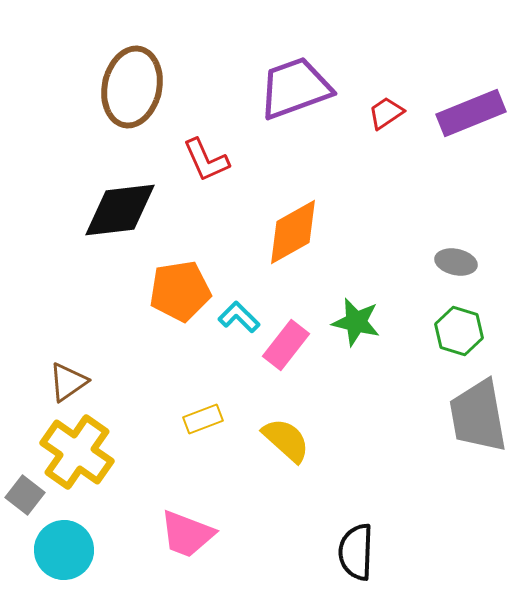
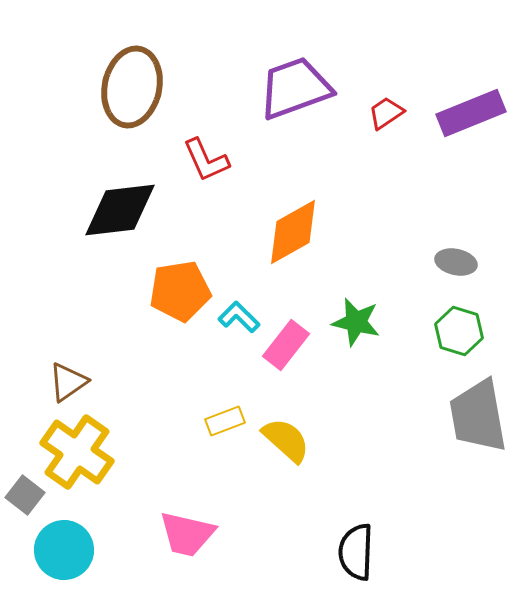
yellow rectangle: moved 22 px right, 2 px down
pink trapezoid: rotated 8 degrees counterclockwise
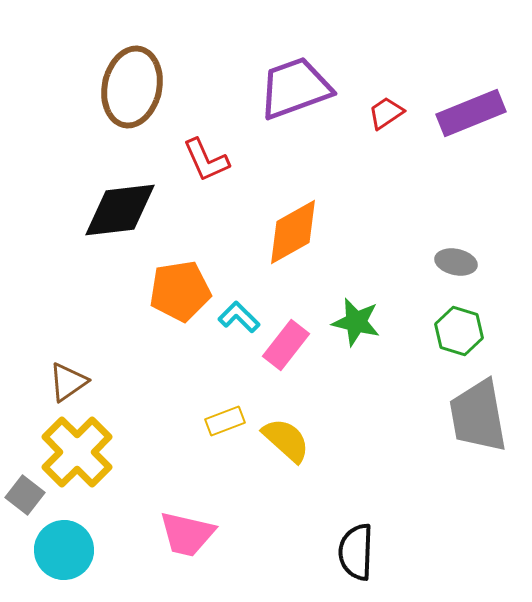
yellow cross: rotated 10 degrees clockwise
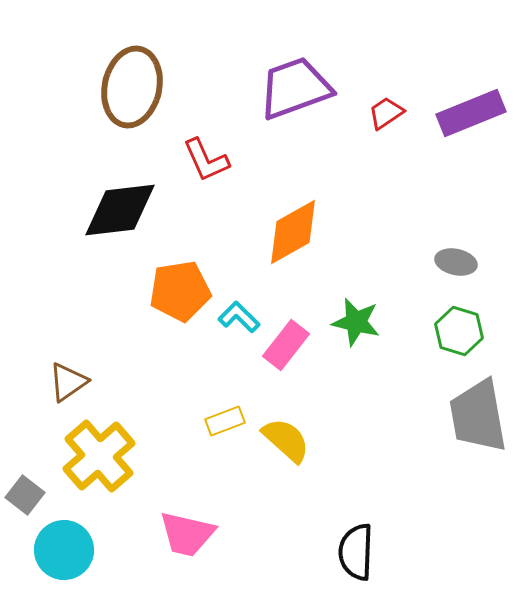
yellow cross: moved 22 px right, 4 px down; rotated 4 degrees clockwise
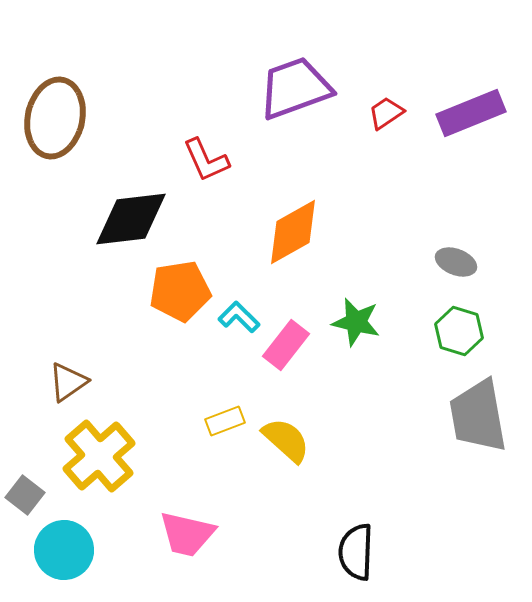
brown ellipse: moved 77 px left, 31 px down
black diamond: moved 11 px right, 9 px down
gray ellipse: rotated 9 degrees clockwise
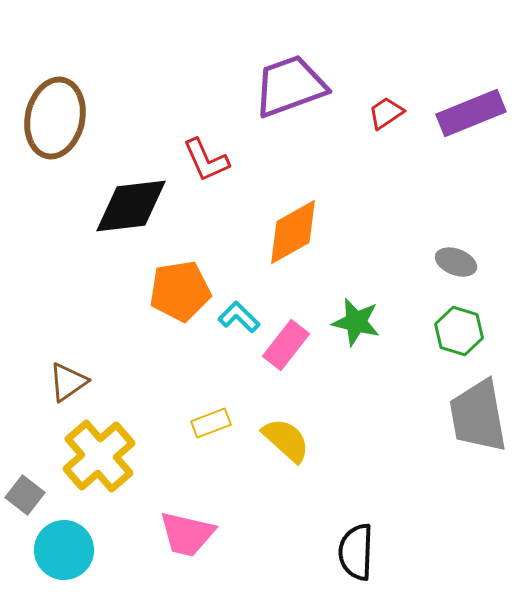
purple trapezoid: moved 5 px left, 2 px up
black diamond: moved 13 px up
yellow rectangle: moved 14 px left, 2 px down
